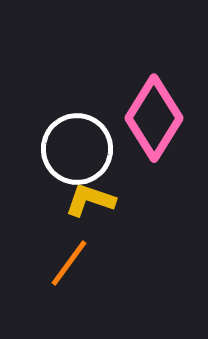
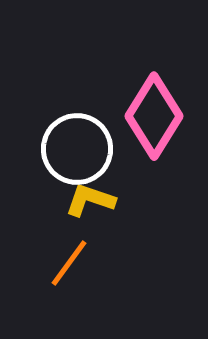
pink diamond: moved 2 px up
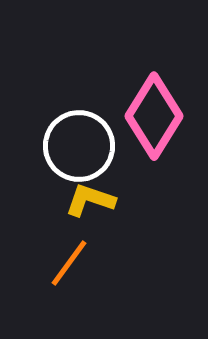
white circle: moved 2 px right, 3 px up
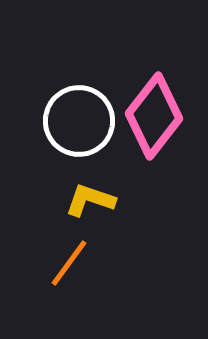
pink diamond: rotated 6 degrees clockwise
white circle: moved 25 px up
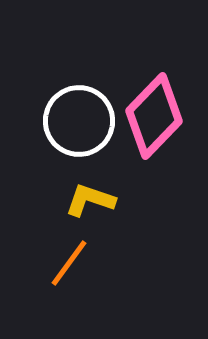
pink diamond: rotated 6 degrees clockwise
